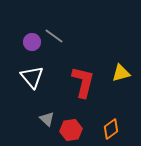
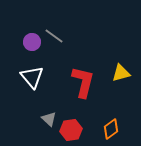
gray triangle: moved 2 px right
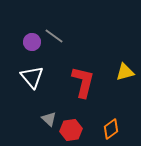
yellow triangle: moved 4 px right, 1 px up
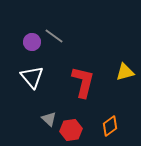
orange diamond: moved 1 px left, 3 px up
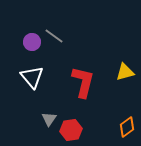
gray triangle: rotated 21 degrees clockwise
orange diamond: moved 17 px right, 1 px down
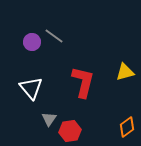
white triangle: moved 1 px left, 11 px down
red hexagon: moved 1 px left, 1 px down
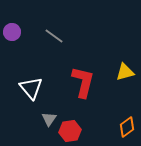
purple circle: moved 20 px left, 10 px up
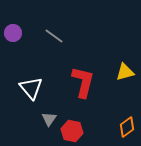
purple circle: moved 1 px right, 1 px down
red hexagon: moved 2 px right; rotated 20 degrees clockwise
